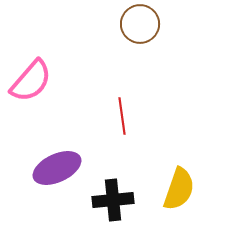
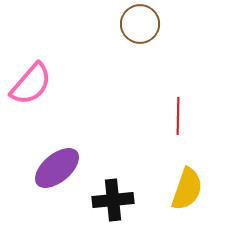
pink semicircle: moved 3 px down
red line: moved 56 px right; rotated 9 degrees clockwise
purple ellipse: rotated 15 degrees counterclockwise
yellow semicircle: moved 8 px right
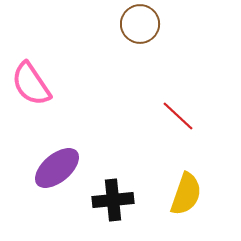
pink semicircle: rotated 105 degrees clockwise
red line: rotated 48 degrees counterclockwise
yellow semicircle: moved 1 px left, 5 px down
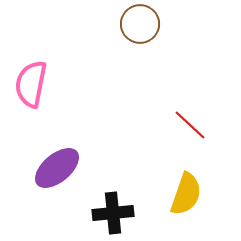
pink semicircle: rotated 45 degrees clockwise
red line: moved 12 px right, 9 px down
black cross: moved 13 px down
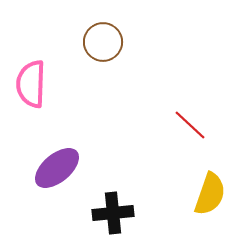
brown circle: moved 37 px left, 18 px down
pink semicircle: rotated 9 degrees counterclockwise
yellow semicircle: moved 24 px right
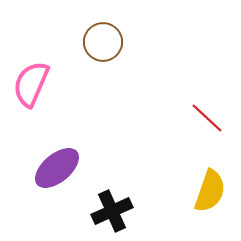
pink semicircle: rotated 21 degrees clockwise
red line: moved 17 px right, 7 px up
yellow semicircle: moved 3 px up
black cross: moved 1 px left, 2 px up; rotated 18 degrees counterclockwise
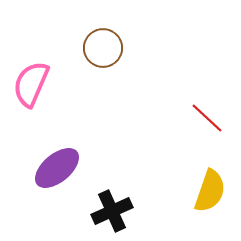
brown circle: moved 6 px down
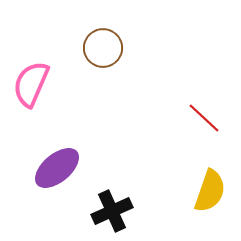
red line: moved 3 px left
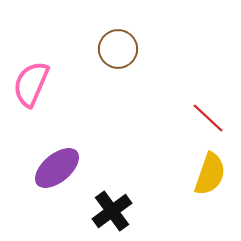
brown circle: moved 15 px right, 1 px down
red line: moved 4 px right
yellow semicircle: moved 17 px up
black cross: rotated 12 degrees counterclockwise
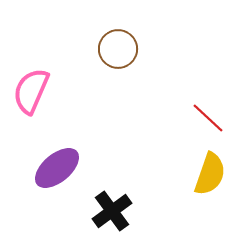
pink semicircle: moved 7 px down
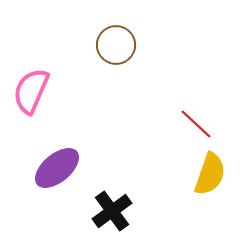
brown circle: moved 2 px left, 4 px up
red line: moved 12 px left, 6 px down
